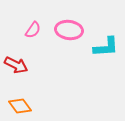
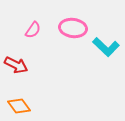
pink ellipse: moved 4 px right, 2 px up
cyan L-shape: rotated 48 degrees clockwise
orange diamond: moved 1 px left
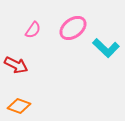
pink ellipse: rotated 44 degrees counterclockwise
cyan L-shape: moved 1 px down
orange diamond: rotated 35 degrees counterclockwise
